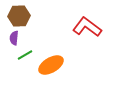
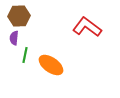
green line: rotated 49 degrees counterclockwise
orange ellipse: rotated 65 degrees clockwise
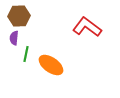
green line: moved 1 px right, 1 px up
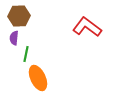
orange ellipse: moved 13 px left, 13 px down; rotated 30 degrees clockwise
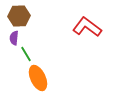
green line: rotated 42 degrees counterclockwise
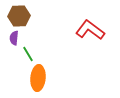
red L-shape: moved 3 px right, 3 px down
green line: moved 2 px right
orange ellipse: rotated 30 degrees clockwise
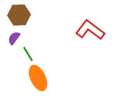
brown hexagon: moved 1 px up
purple semicircle: rotated 32 degrees clockwise
orange ellipse: rotated 30 degrees counterclockwise
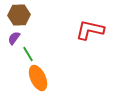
red L-shape: rotated 24 degrees counterclockwise
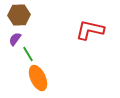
purple semicircle: moved 1 px right, 1 px down
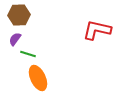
red L-shape: moved 7 px right
green line: rotated 42 degrees counterclockwise
